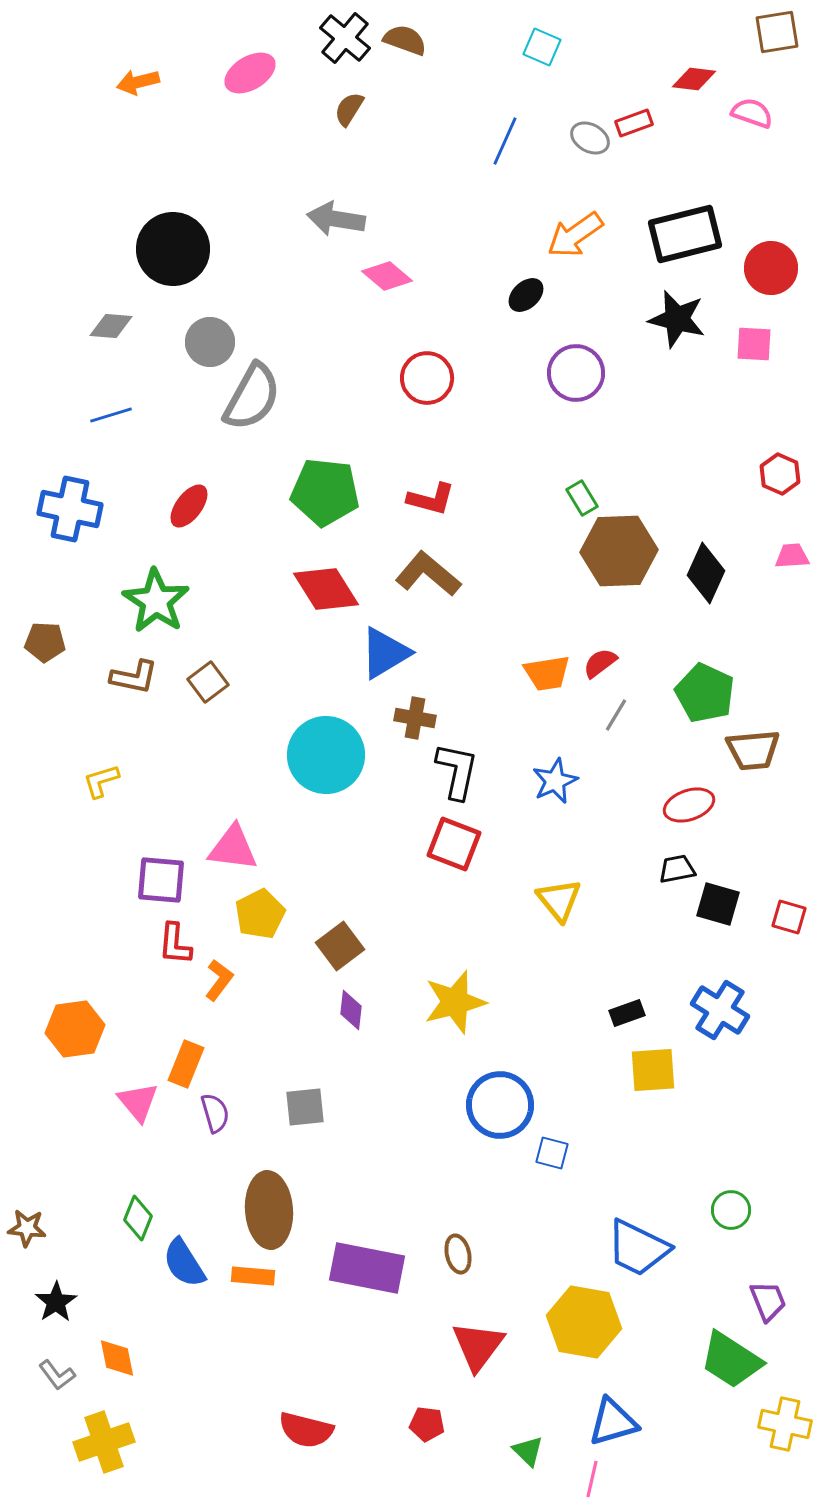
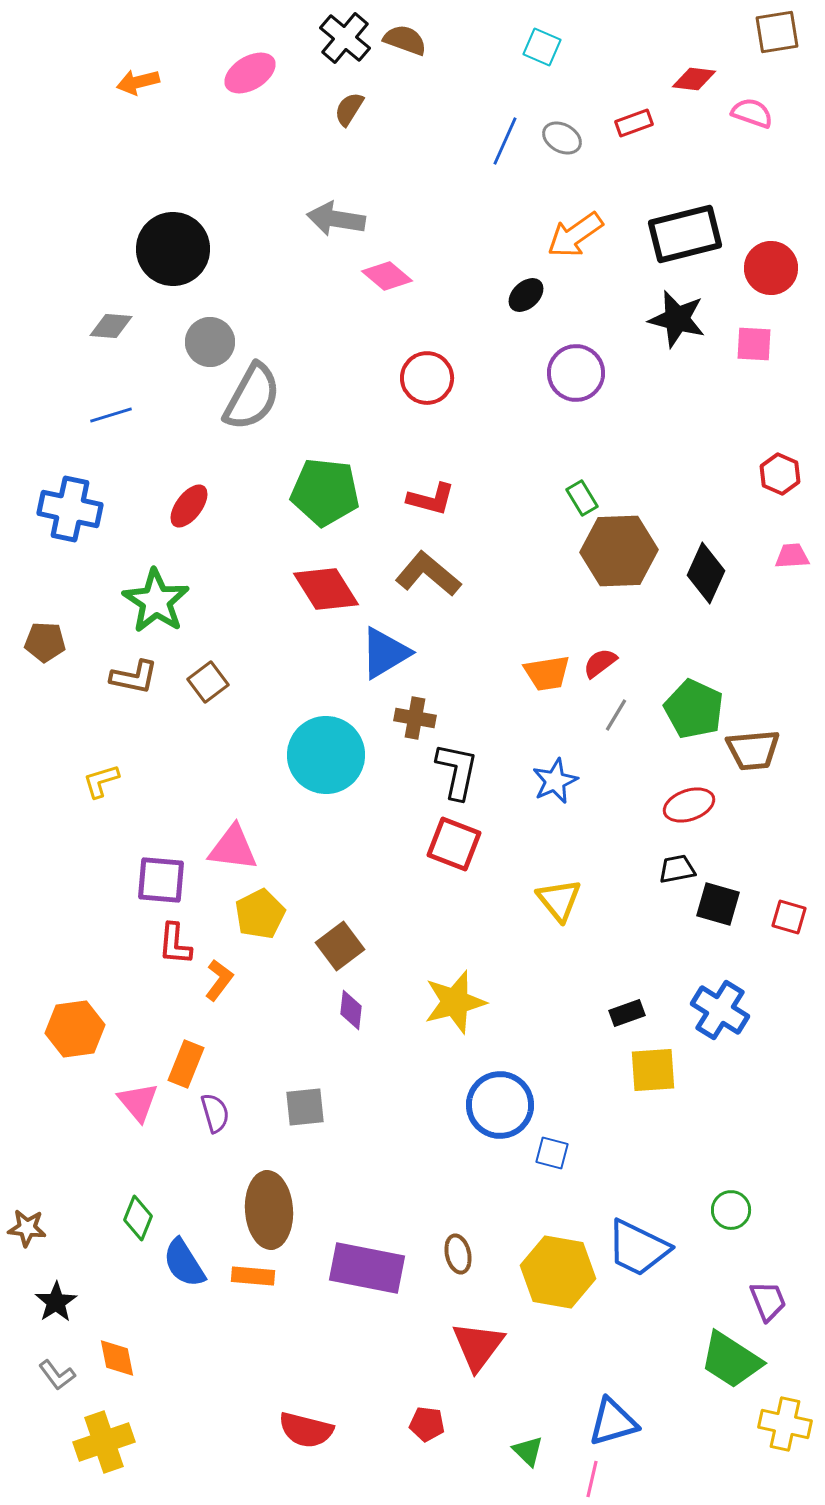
gray ellipse at (590, 138): moved 28 px left
green pentagon at (705, 693): moved 11 px left, 16 px down
yellow hexagon at (584, 1322): moved 26 px left, 50 px up
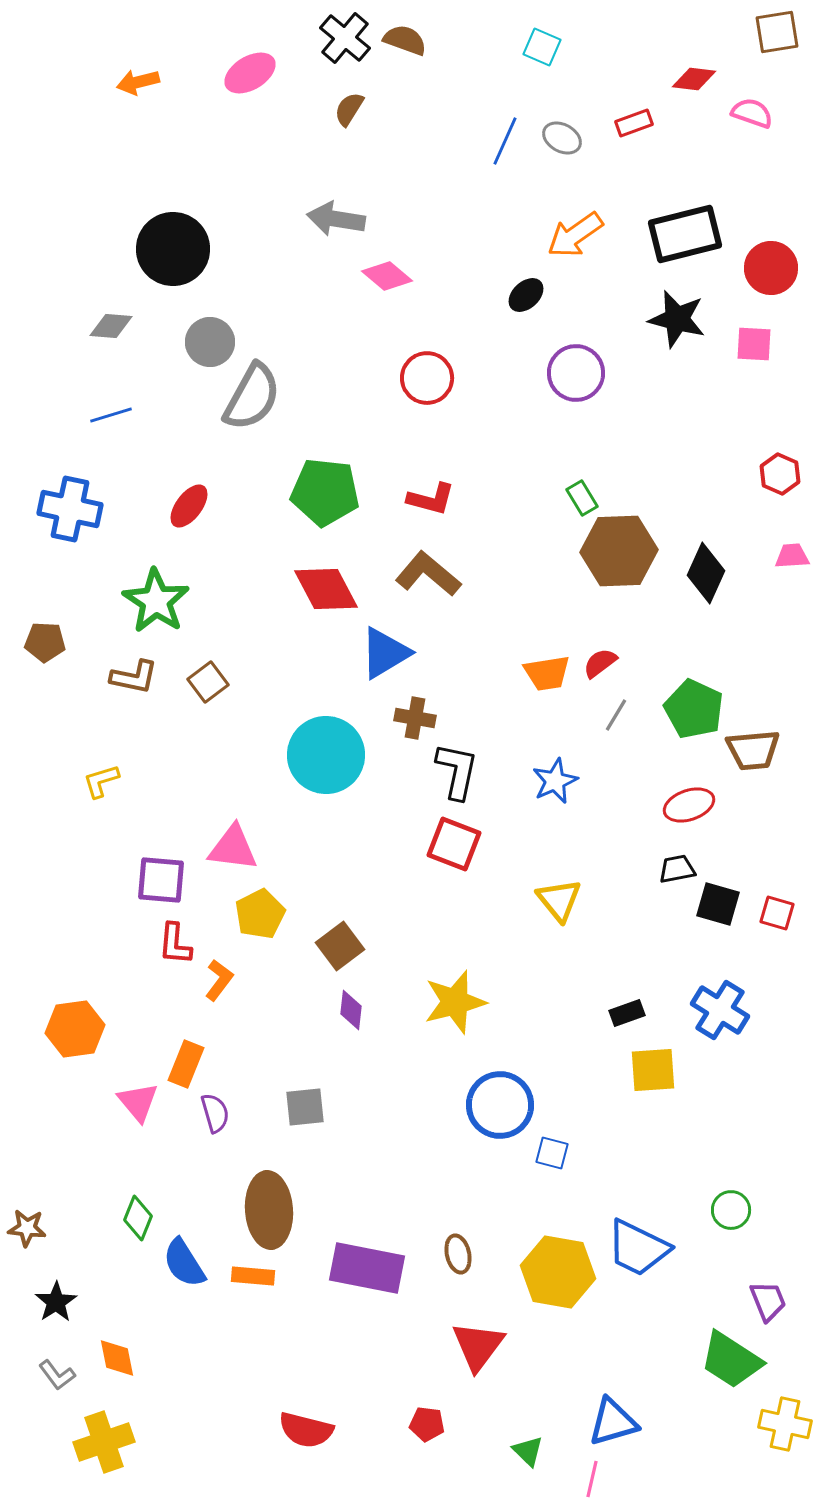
red diamond at (326, 589): rotated 4 degrees clockwise
red square at (789, 917): moved 12 px left, 4 px up
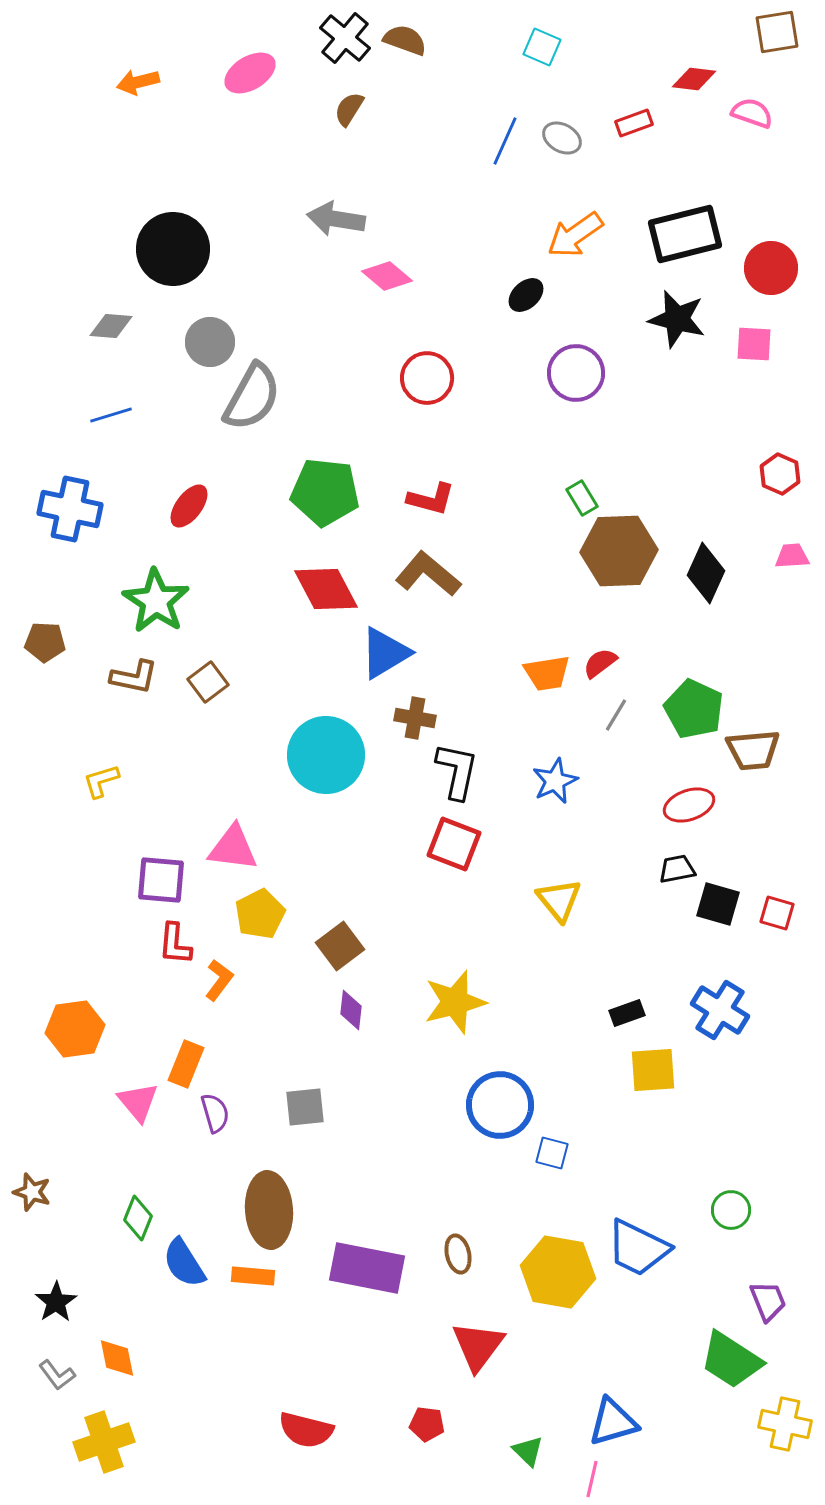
brown star at (27, 1228): moved 5 px right, 36 px up; rotated 12 degrees clockwise
